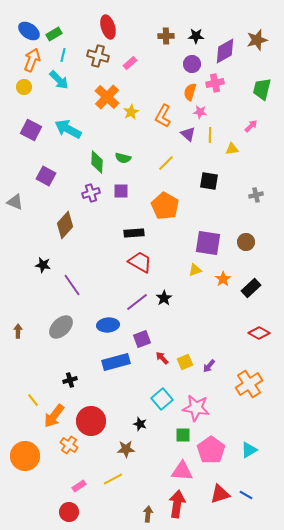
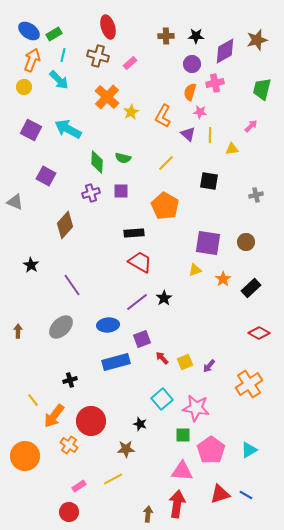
black star at (43, 265): moved 12 px left; rotated 21 degrees clockwise
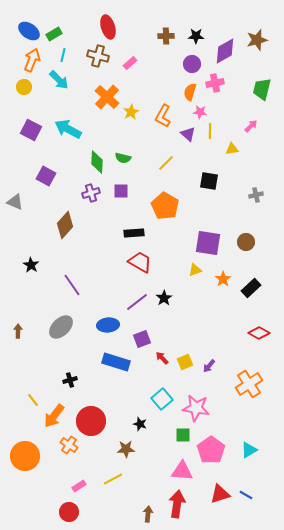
yellow line at (210, 135): moved 4 px up
blue rectangle at (116, 362): rotated 32 degrees clockwise
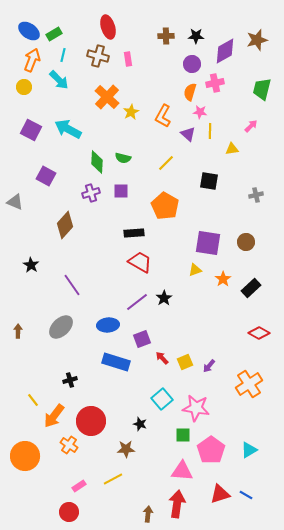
pink rectangle at (130, 63): moved 2 px left, 4 px up; rotated 56 degrees counterclockwise
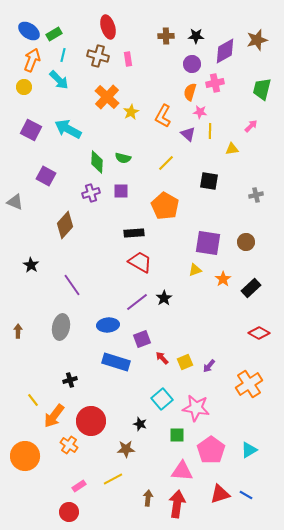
gray ellipse at (61, 327): rotated 35 degrees counterclockwise
green square at (183, 435): moved 6 px left
brown arrow at (148, 514): moved 16 px up
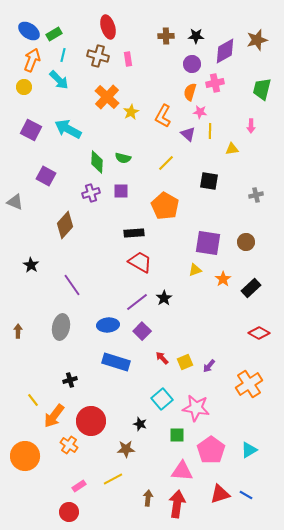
pink arrow at (251, 126): rotated 136 degrees clockwise
purple square at (142, 339): moved 8 px up; rotated 24 degrees counterclockwise
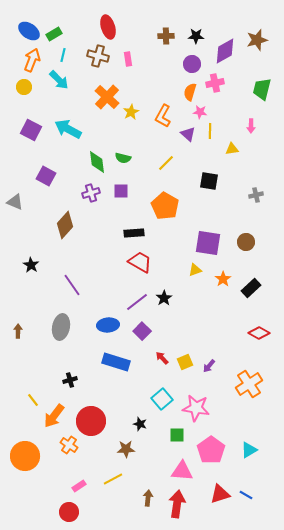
green diamond at (97, 162): rotated 10 degrees counterclockwise
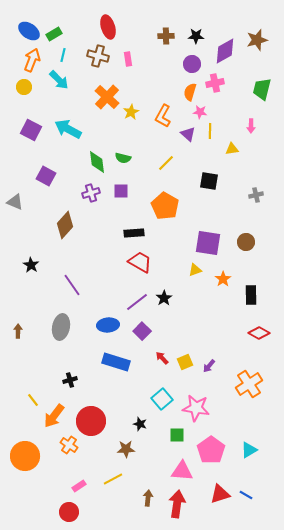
black rectangle at (251, 288): moved 7 px down; rotated 48 degrees counterclockwise
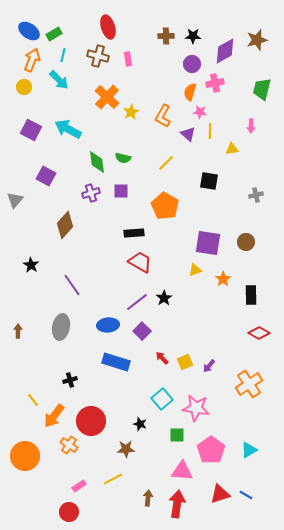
black star at (196, 36): moved 3 px left
gray triangle at (15, 202): moved 2 px up; rotated 48 degrees clockwise
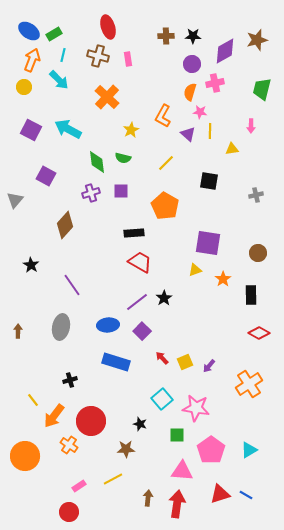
yellow star at (131, 112): moved 18 px down
brown circle at (246, 242): moved 12 px right, 11 px down
